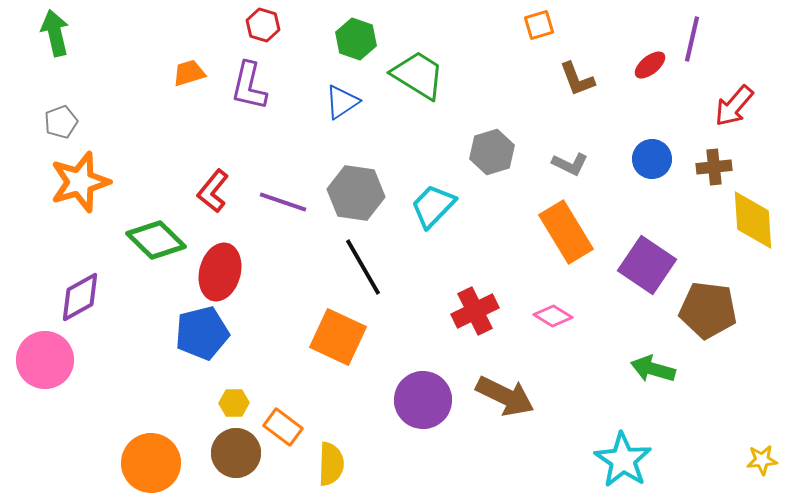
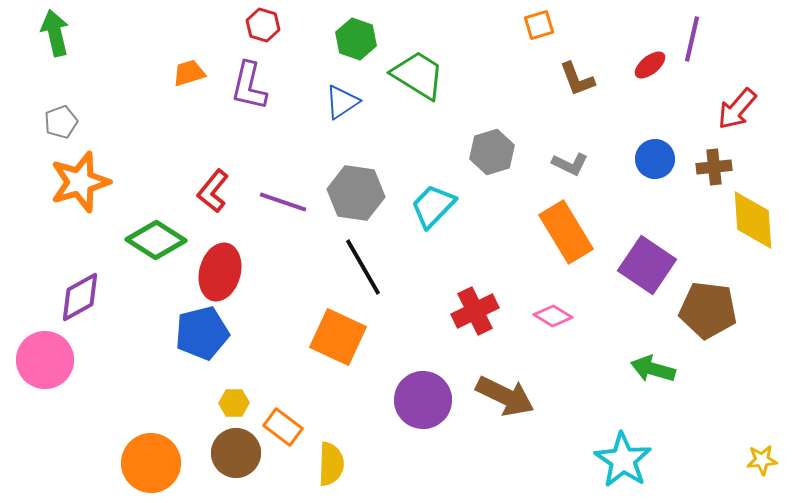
red arrow at (734, 106): moved 3 px right, 3 px down
blue circle at (652, 159): moved 3 px right
green diamond at (156, 240): rotated 12 degrees counterclockwise
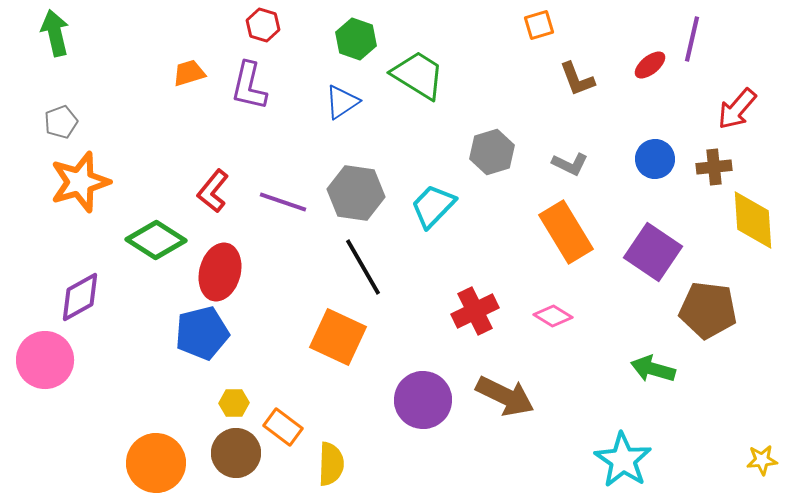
purple square at (647, 265): moved 6 px right, 13 px up
orange circle at (151, 463): moved 5 px right
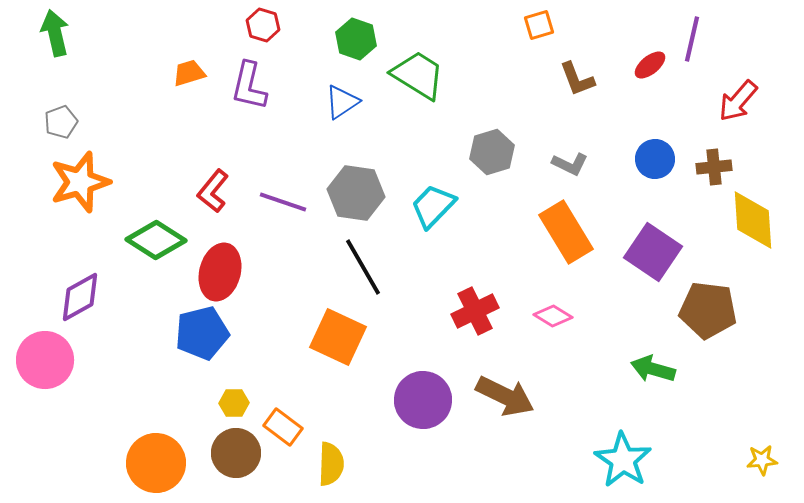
red arrow at (737, 109): moved 1 px right, 8 px up
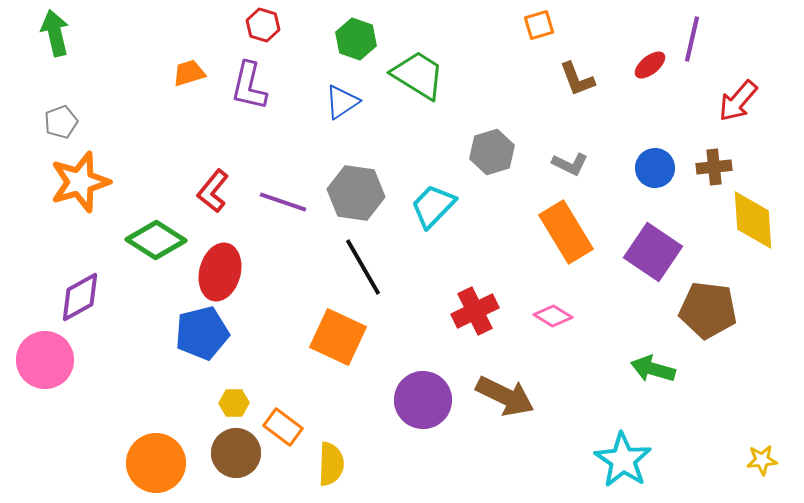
blue circle at (655, 159): moved 9 px down
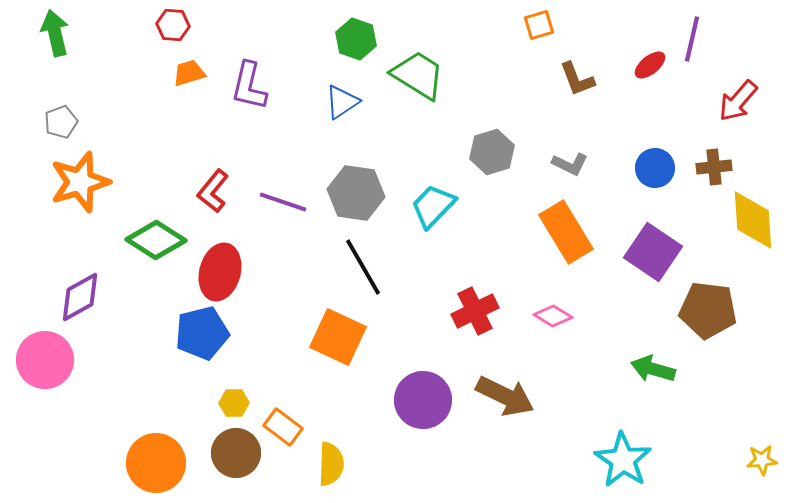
red hexagon at (263, 25): moved 90 px left; rotated 12 degrees counterclockwise
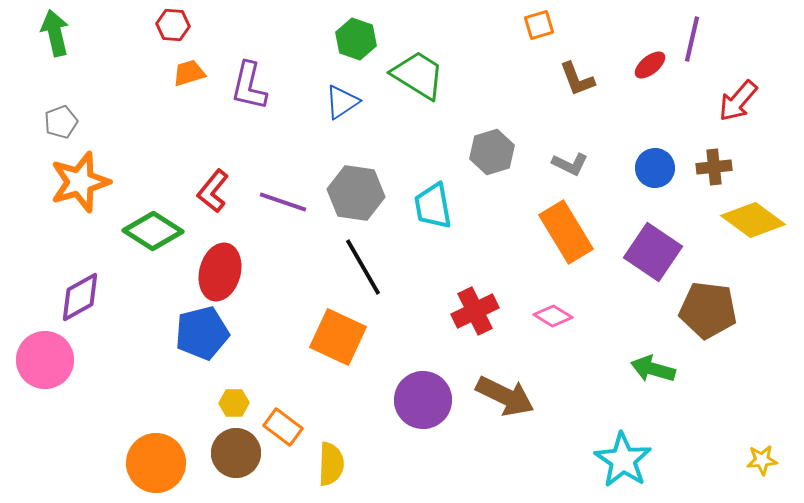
cyan trapezoid at (433, 206): rotated 54 degrees counterclockwise
yellow diamond at (753, 220): rotated 50 degrees counterclockwise
green diamond at (156, 240): moved 3 px left, 9 px up
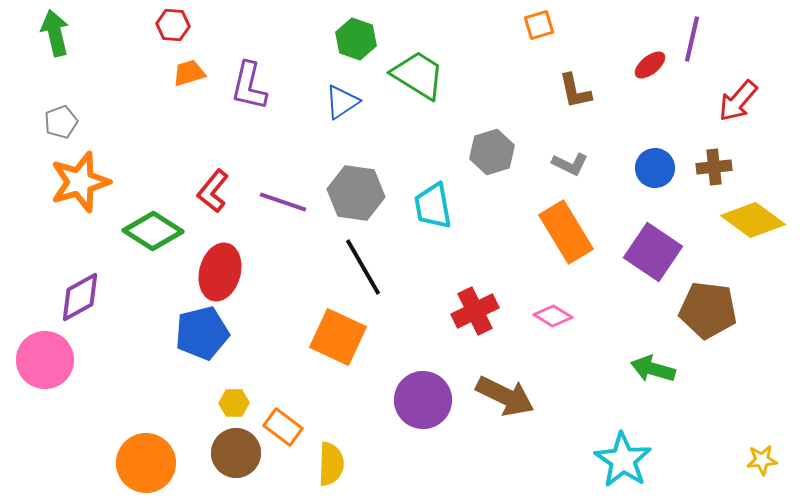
brown L-shape at (577, 79): moved 2 px left, 12 px down; rotated 9 degrees clockwise
orange circle at (156, 463): moved 10 px left
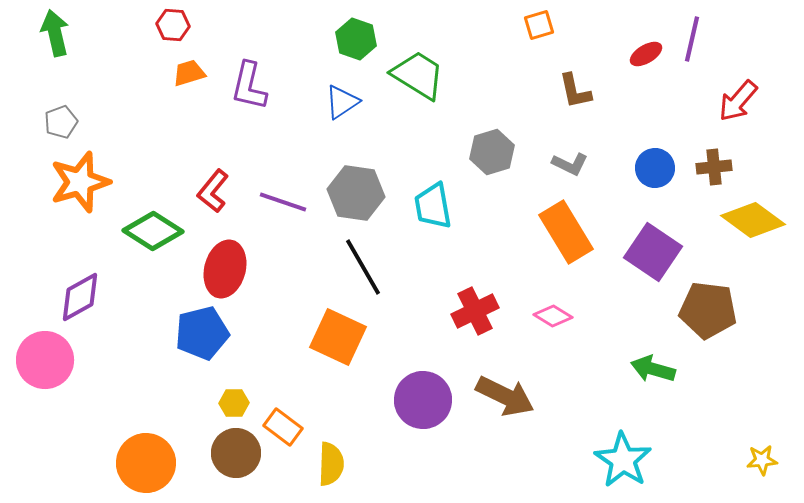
red ellipse at (650, 65): moved 4 px left, 11 px up; rotated 8 degrees clockwise
red ellipse at (220, 272): moved 5 px right, 3 px up
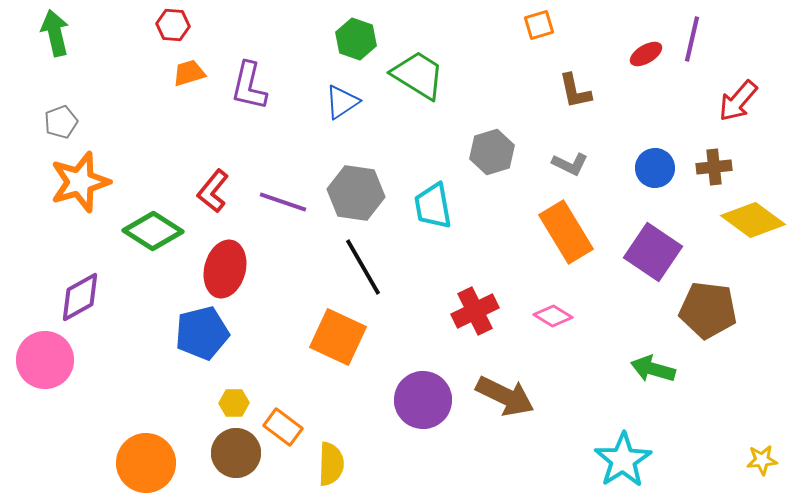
cyan star at (623, 460): rotated 6 degrees clockwise
